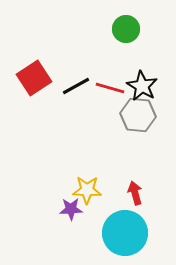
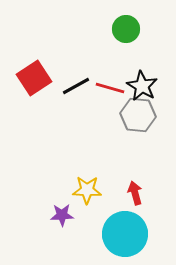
purple star: moved 9 px left, 6 px down
cyan circle: moved 1 px down
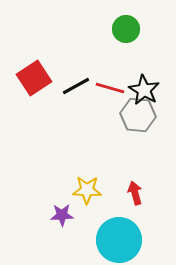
black star: moved 2 px right, 4 px down
cyan circle: moved 6 px left, 6 px down
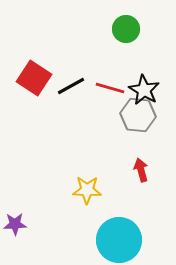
red square: rotated 24 degrees counterclockwise
black line: moved 5 px left
red arrow: moved 6 px right, 23 px up
purple star: moved 47 px left, 9 px down
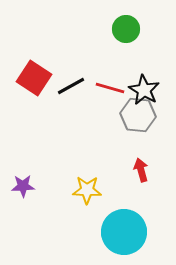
purple star: moved 8 px right, 38 px up
cyan circle: moved 5 px right, 8 px up
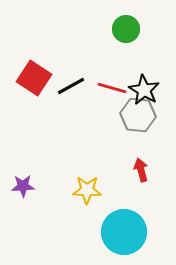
red line: moved 2 px right
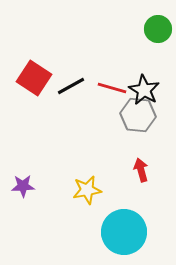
green circle: moved 32 px right
yellow star: rotated 12 degrees counterclockwise
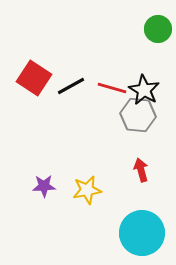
purple star: moved 21 px right
cyan circle: moved 18 px right, 1 px down
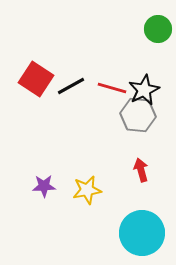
red square: moved 2 px right, 1 px down
black star: rotated 16 degrees clockwise
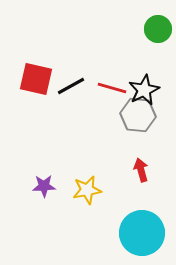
red square: rotated 20 degrees counterclockwise
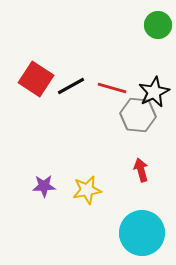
green circle: moved 4 px up
red square: rotated 20 degrees clockwise
black star: moved 10 px right, 2 px down
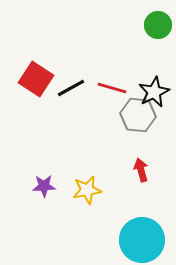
black line: moved 2 px down
cyan circle: moved 7 px down
